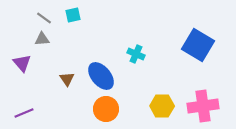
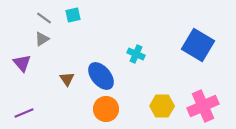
gray triangle: rotated 28 degrees counterclockwise
pink cross: rotated 16 degrees counterclockwise
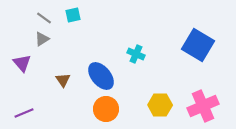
brown triangle: moved 4 px left, 1 px down
yellow hexagon: moved 2 px left, 1 px up
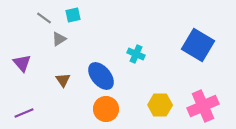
gray triangle: moved 17 px right
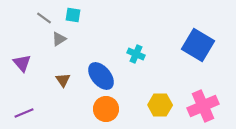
cyan square: rotated 21 degrees clockwise
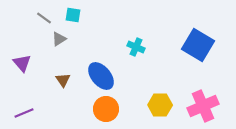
cyan cross: moved 7 px up
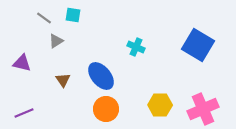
gray triangle: moved 3 px left, 2 px down
purple triangle: rotated 36 degrees counterclockwise
pink cross: moved 3 px down
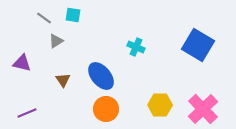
pink cross: rotated 20 degrees counterclockwise
purple line: moved 3 px right
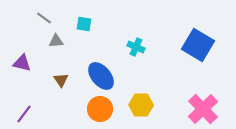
cyan square: moved 11 px right, 9 px down
gray triangle: rotated 28 degrees clockwise
brown triangle: moved 2 px left
yellow hexagon: moved 19 px left
orange circle: moved 6 px left
purple line: moved 3 px left, 1 px down; rotated 30 degrees counterclockwise
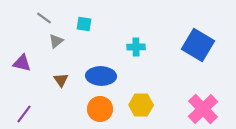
gray triangle: rotated 35 degrees counterclockwise
cyan cross: rotated 24 degrees counterclockwise
blue ellipse: rotated 48 degrees counterclockwise
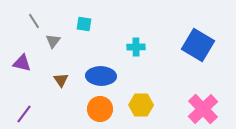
gray line: moved 10 px left, 3 px down; rotated 21 degrees clockwise
gray triangle: moved 3 px left; rotated 14 degrees counterclockwise
